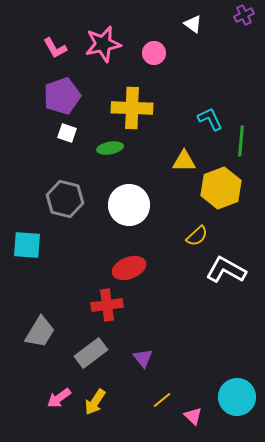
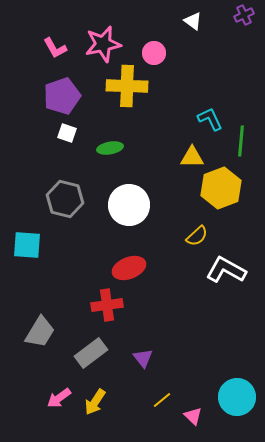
white triangle: moved 3 px up
yellow cross: moved 5 px left, 22 px up
yellow triangle: moved 8 px right, 4 px up
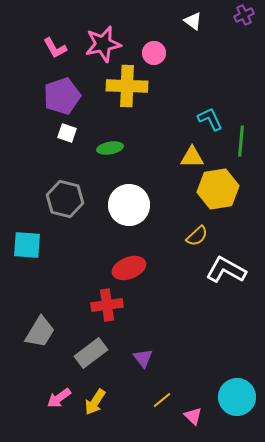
yellow hexagon: moved 3 px left, 1 px down; rotated 12 degrees clockwise
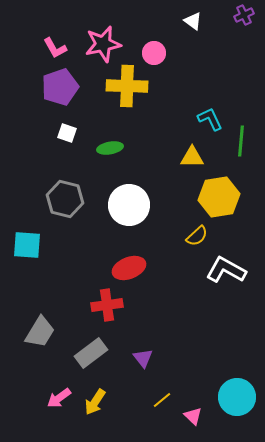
purple pentagon: moved 2 px left, 9 px up
yellow hexagon: moved 1 px right, 8 px down
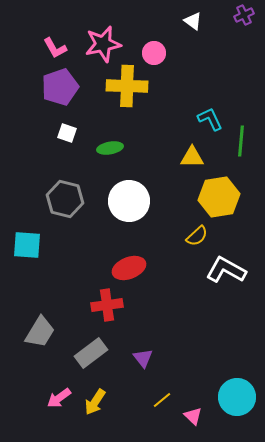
white circle: moved 4 px up
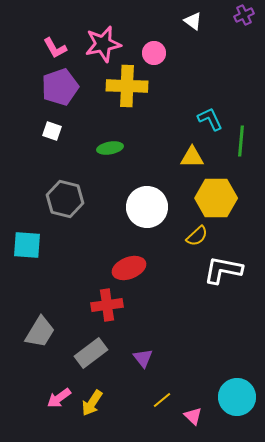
white square: moved 15 px left, 2 px up
yellow hexagon: moved 3 px left, 1 px down; rotated 9 degrees clockwise
white circle: moved 18 px right, 6 px down
white L-shape: moved 3 px left; rotated 18 degrees counterclockwise
yellow arrow: moved 3 px left, 1 px down
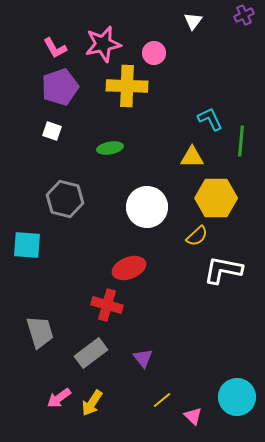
white triangle: rotated 30 degrees clockwise
red cross: rotated 24 degrees clockwise
gray trapezoid: rotated 48 degrees counterclockwise
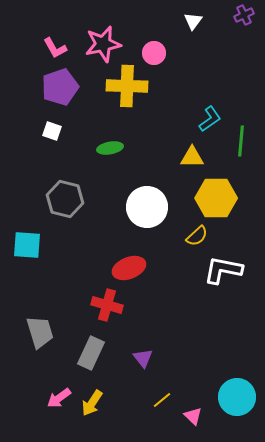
cyan L-shape: rotated 80 degrees clockwise
gray rectangle: rotated 28 degrees counterclockwise
